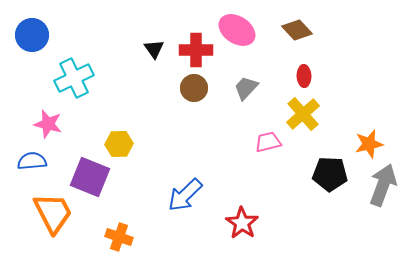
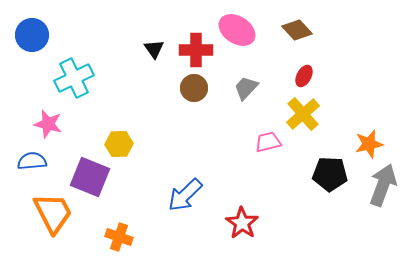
red ellipse: rotated 30 degrees clockwise
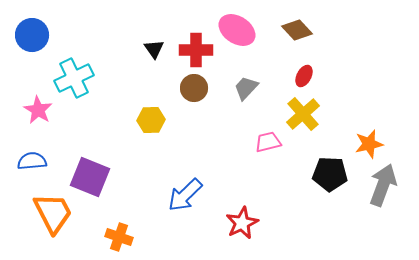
pink star: moved 10 px left, 14 px up; rotated 16 degrees clockwise
yellow hexagon: moved 32 px right, 24 px up
red star: rotated 12 degrees clockwise
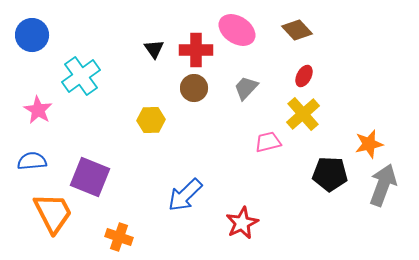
cyan cross: moved 7 px right, 2 px up; rotated 9 degrees counterclockwise
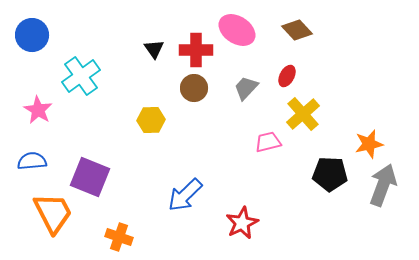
red ellipse: moved 17 px left
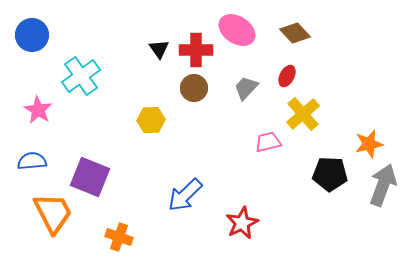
brown diamond: moved 2 px left, 3 px down
black triangle: moved 5 px right
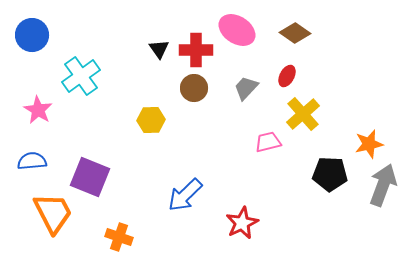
brown diamond: rotated 12 degrees counterclockwise
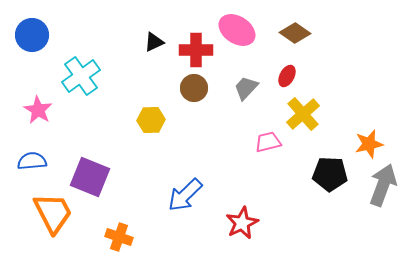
black triangle: moved 5 px left, 7 px up; rotated 40 degrees clockwise
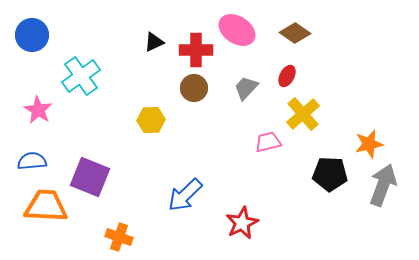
orange trapezoid: moved 7 px left, 7 px up; rotated 60 degrees counterclockwise
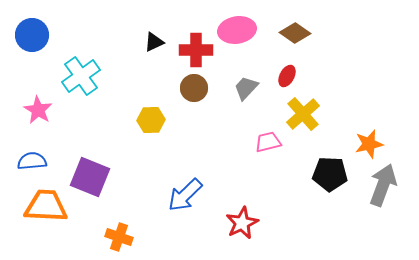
pink ellipse: rotated 42 degrees counterclockwise
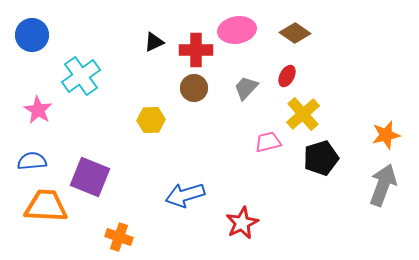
orange star: moved 17 px right, 9 px up
black pentagon: moved 9 px left, 16 px up; rotated 20 degrees counterclockwise
blue arrow: rotated 27 degrees clockwise
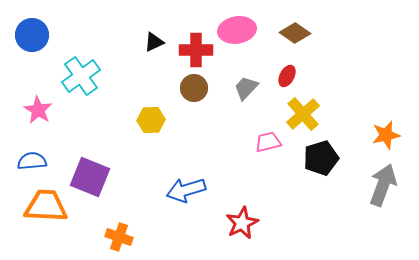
blue arrow: moved 1 px right, 5 px up
